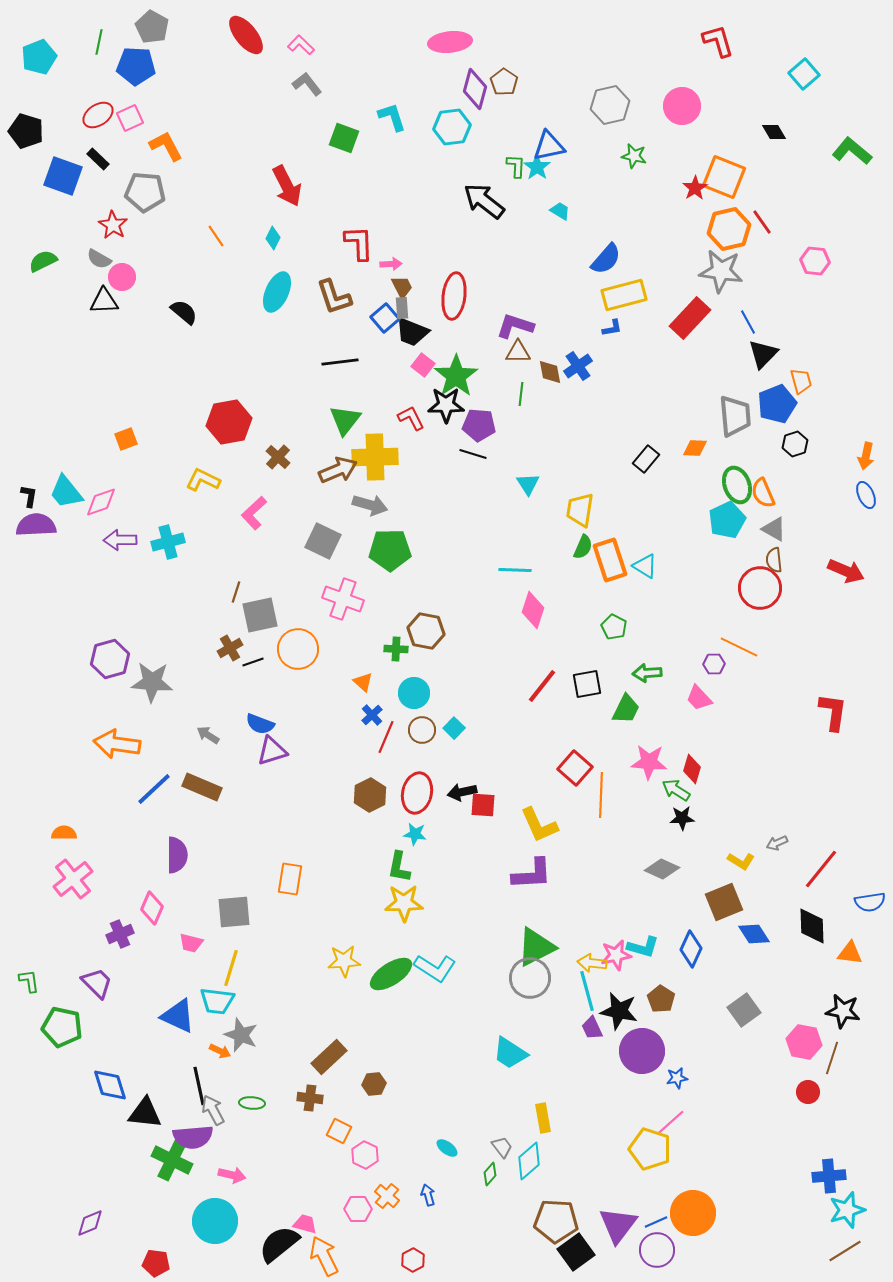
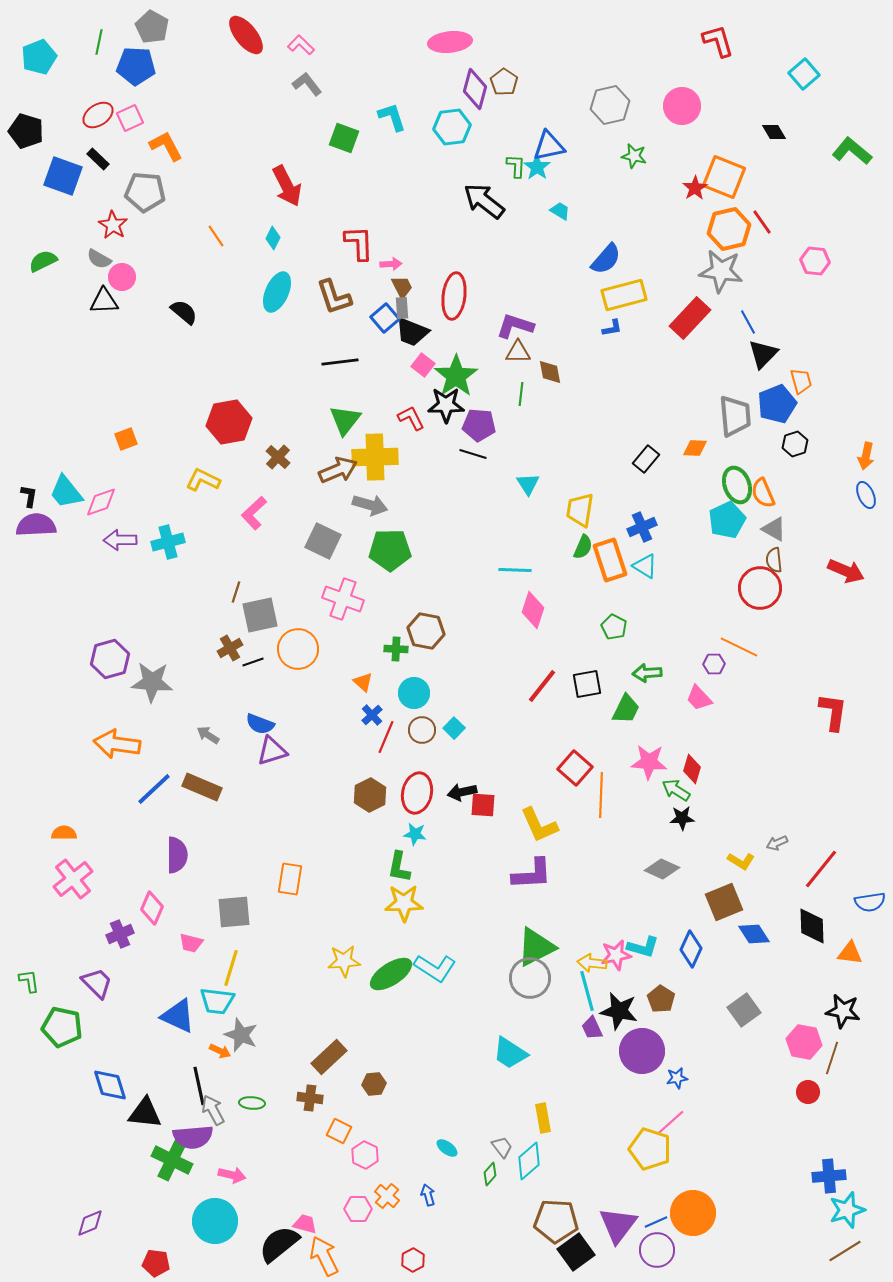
blue cross at (578, 366): moved 64 px right, 161 px down; rotated 12 degrees clockwise
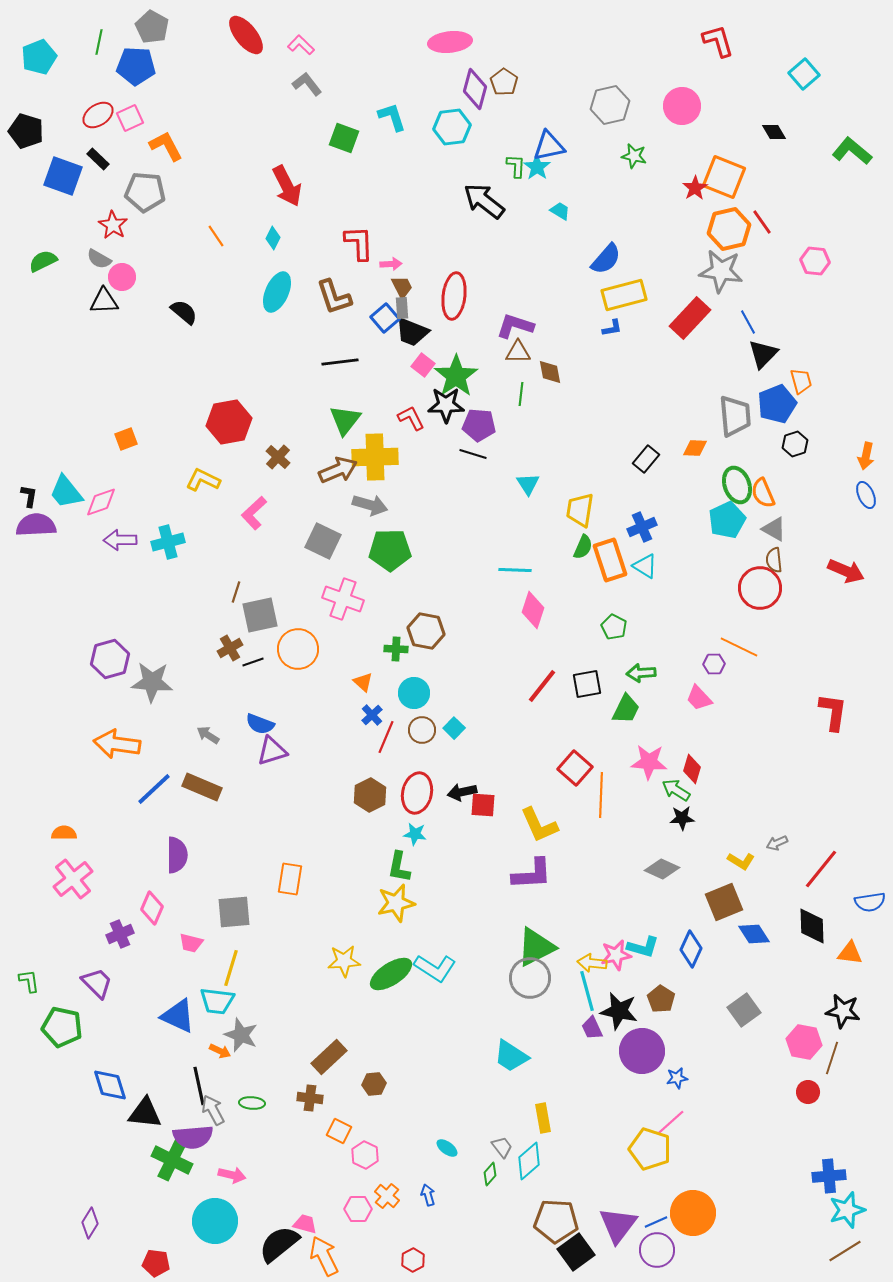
green arrow at (647, 673): moved 6 px left
yellow star at (404, 903): moved 8 px left; rotated 12 degrees counterclockwise
cyan trapezoid at (510, 1053): moved 1 px right, 3 px down
purple diamond at (90, 1223): rotated 36 degrees counterclockwise
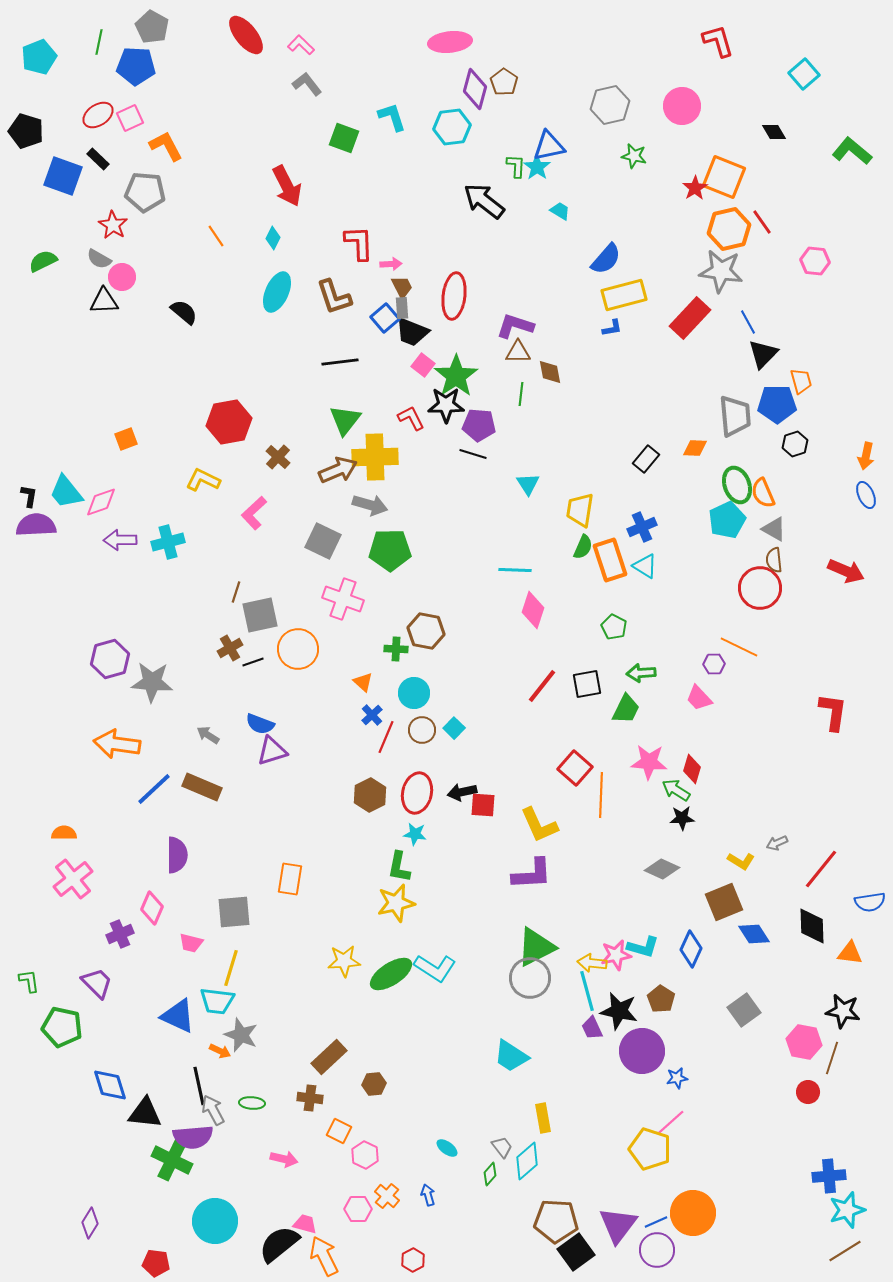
blue pentagon at (777, 404): rotated 21 degrees clockwise
cyan diamond at (529, 1161): moved 2 px left
pink arrow at (232, 1175): moved 52 px right, 16 px up
